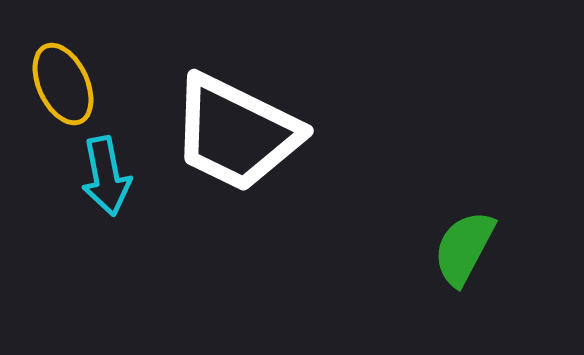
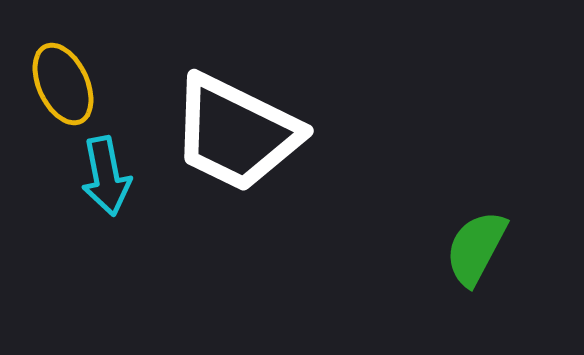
green semicircle: moved 12 px right
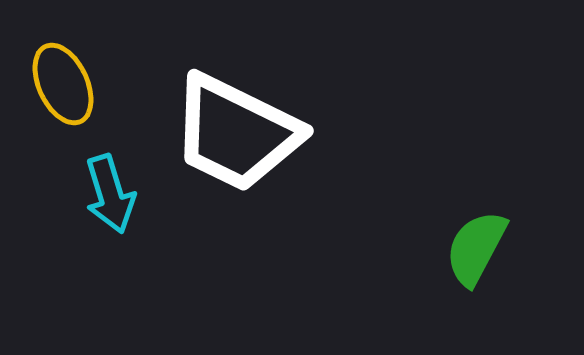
cyan arrow: moved 4 px right, 18 px down; rotated 6 degrees counterclockwise
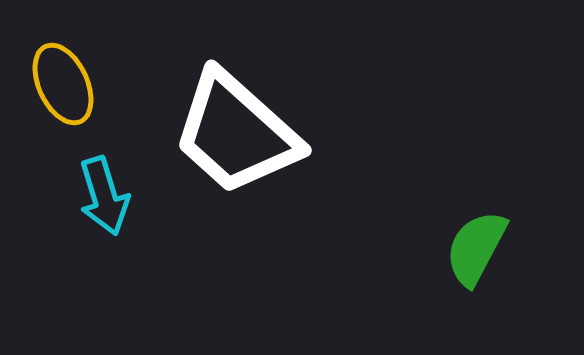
white trapezoid: rotated 16 degrees clockwise
cyan arrow: moved 6 px left, 2 px down
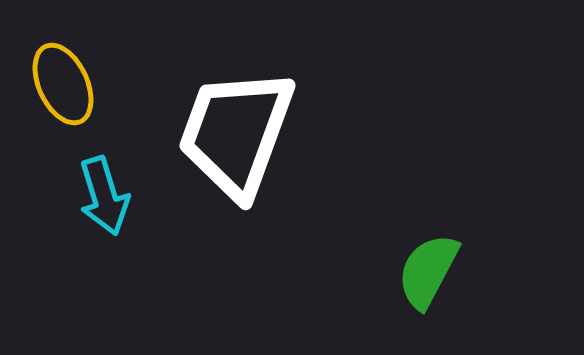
white trapezoid: rotated 68 degrees clockwise
green semicircle: moved 48 px left, 23 px down
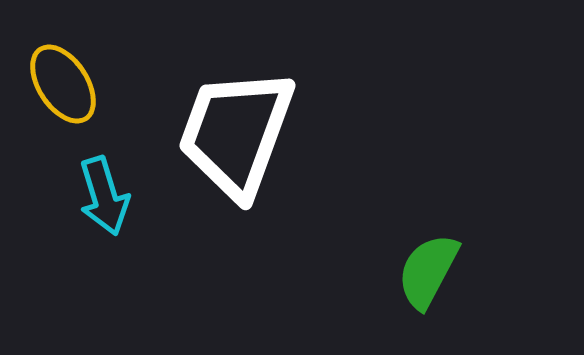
yellow ellipse: rotated 8 degrees counterclockwise
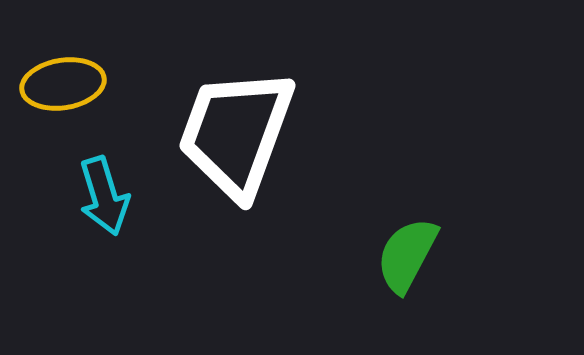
yellow ellipse: rotated 66 degrees counterclockwise
green semicircle: moved 21 px left, 16 px up
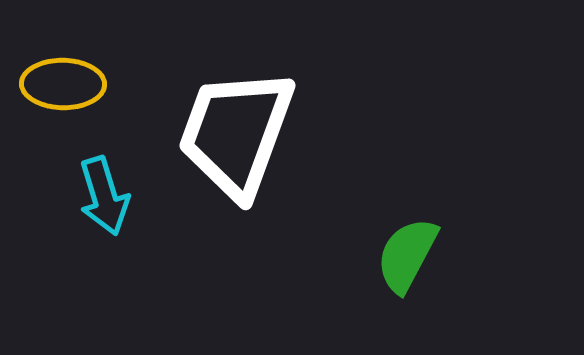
yellow ellipse: rotated 10 degrees clockwise
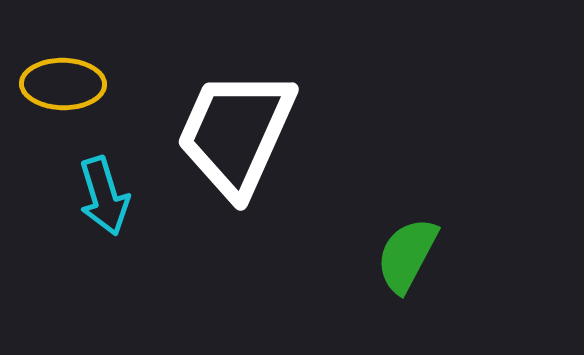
white trapezoid: rotated 4 degrees clockwise
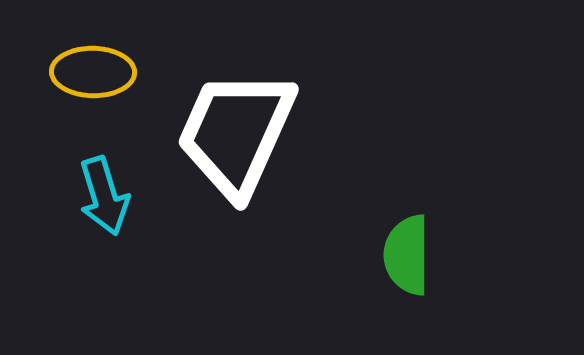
yellow ellipse: moved 30 px right, 12 px up
green semicircle: rotated 28 degrees counterclockwise
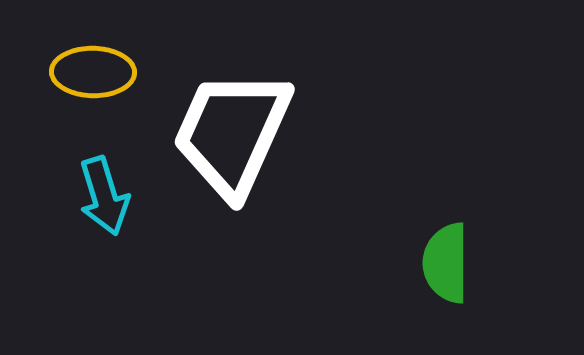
white trapezoid: moved 4 px left
green semicircle: moved 39 px right, 8 px down
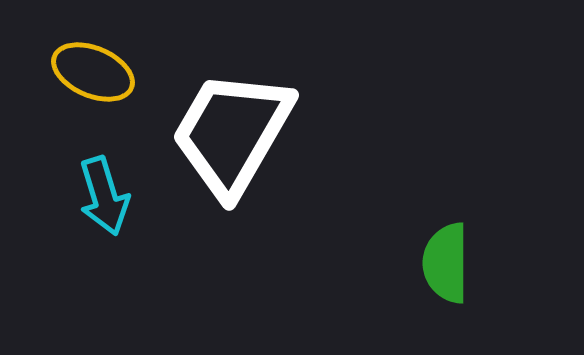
yellow ellipse: rotated 22 degrees clockwise
white trapezoid: rotated 6 degrees clockwise
